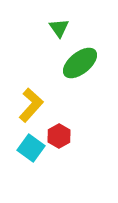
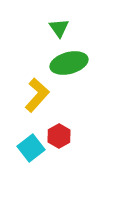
green ellipse: moved 11 px left; rotated 24 degrees clockwise
yellow L-shape: moved 6 px right, 10 px up
cyan square: rotated 16 degrees clockwise
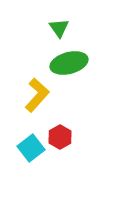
red hexagon: moved 1 px right, 1 px down
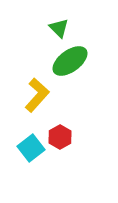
green triangle: rotated 10 degrees counterclockwise
green ellipse: moved 1 px right, 2 px up; rotated 21 degrees counterclockwise
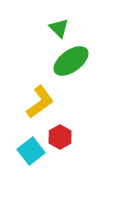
green ellipse: moved 1 px right
yellow L-shape: moved 3 px right, 7 px down; rotated 12 degrees clockwise
cyan square: moved 3 px down
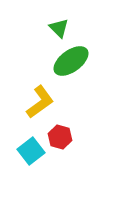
red hexagon: rotated 15 degrees counterclockwise
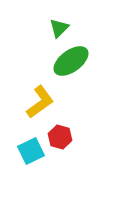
green triangle: rotated 30 degrees clockwise
cyan square: rotated 12 degrees clockwise
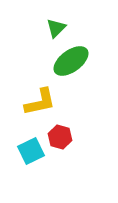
green triangle: moved 3 px left
yellow L-shape: rotated 24 degrees clockwise
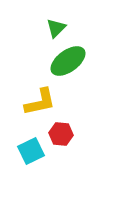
green ellipse: moved 3 px left
red hexagon: moved 1 px right, 3 px up; rotated 10 degrees counterclockwise
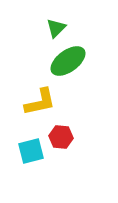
red hexagon: moved 3 px down
cyan square: rotated 12 degrees clockwise
